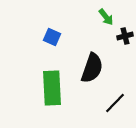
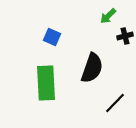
green arrow: moved 2 px right, 1 px up; rotated 84 degrees clockwise
green rectangle: moved 6 px left, 5 px up
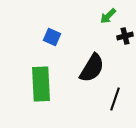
black semicircle: rotated 12 degrees clockwise
green rectangle: moved 5 px left, 1 px down
black line: moved 4 px up; rotated 25 degrees counterclockwise
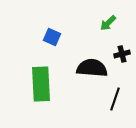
green arrow: moved 7 px down
black cross: moved 3 px left, 18 px down
black semicircle: rotated 116 degrees counterclockwise
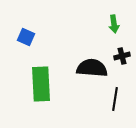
green arrow: moved 6 px right, 1 px down; rotated 54 degrees counterclockwise
blue square: moved 26 px left
black cross: moved 2 px down
black line: rotated 10 degrees counterclockwise
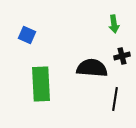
blue square: moved 1 px right, 2 px up
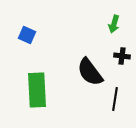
green arrow: rotated 24 degrees clockwise
black cross: rotated 21 degrees clockwise
black semicircle: moved 2 px left, 4 px down; rotated 132 degrees counterclockwise
green rectangle: moved 4 px left, 6 px down
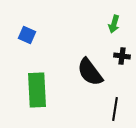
black line: moved 10 px down
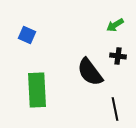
green arrow: moved 1 px right, 1 px down; rotated 42 degrees clockwise
black cross: moved 4 px left
black line: rotated 20 degrees counterclockwise
